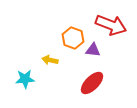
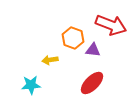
yellow arrow: rotated 21 degrees counterclockwise
cyan star: moved 6 px right, 6 px down
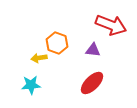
orange hexagon: moved 16 px left, 5 px down
yellow arrow: moved 11 px left, 2 px up
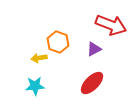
orange hexagon: moved 1 px right, 1 px up
purple triangle: moved 1 px right, 1 px up; rotated 35 degrees counterclockwise
cyan star: moved 4 px right, 1 px down
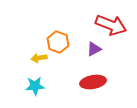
red ellipse: moved 1 px right, 1 px up; rotated 35 degrees clockwise
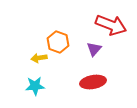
purple triangle: rotated 21 degrees counterclockwise
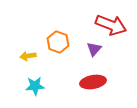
yellow arrow: moved 11 px left, 2 px up
